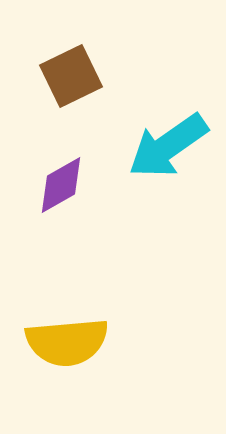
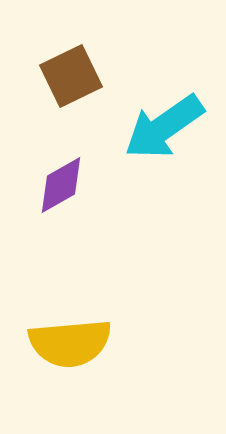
cyan arrow: moved 4 px left, 19 px up
yellow semicircle: moved 3 px right, 1 px down
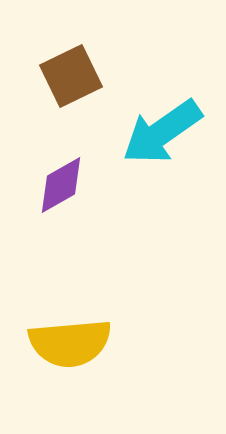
cyan arrow: moved 2 px left, 5 px down
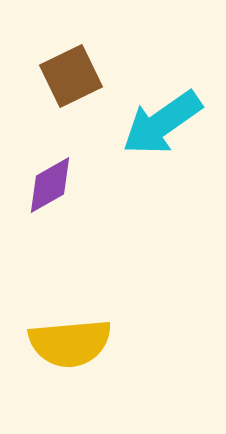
cyan arrow: moved 9 px up
purple diamond: moved 11 px left
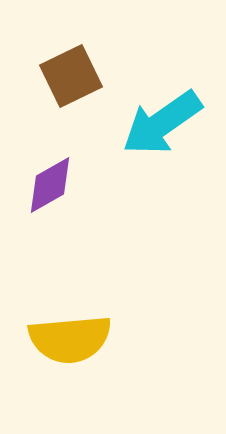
yellow semicircle: moved 4 px up
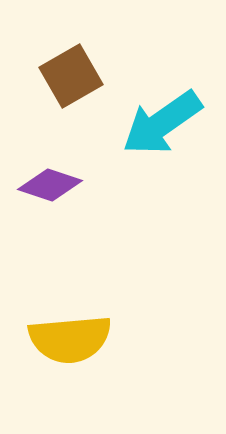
brown square: rotated 4 degrees counterclockwise
purple diamond: rotated 48 degrees clockwise
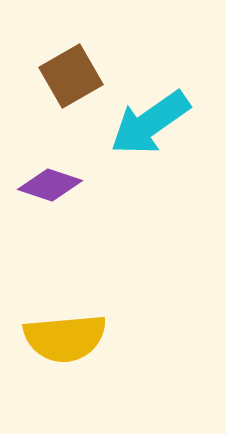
cyan arrow: moved 12 px left
yellow semicircle: moved 5 px left, 1 px up
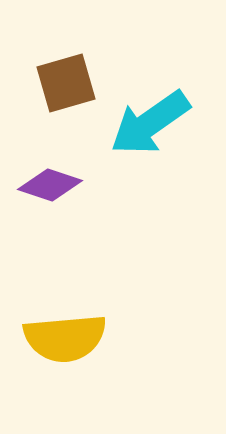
brown square: moved 5 px left, 7 px down; rotated 14 degrees clockwise
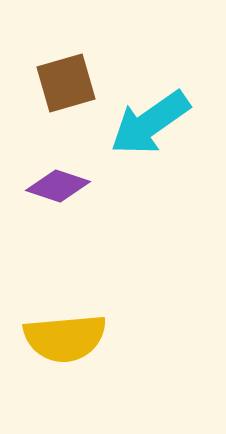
purple diamond: moved 8 px right, 1 px down
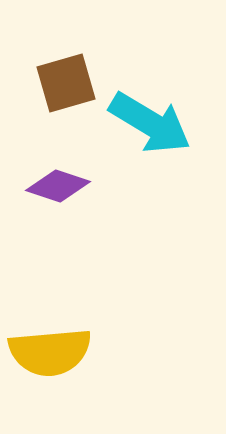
cyan arrow: rotated 114 degrees counterclockwise
yellow semicircle: moved 15 px left, 14 px down
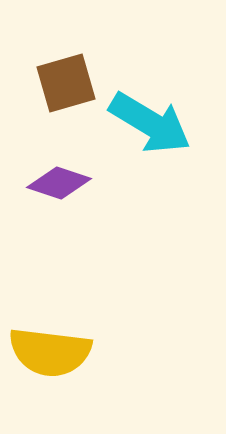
purple diamond: moved 1 px right, 3 px up
yellow semicircle: rotated 12 degrees clockwise
